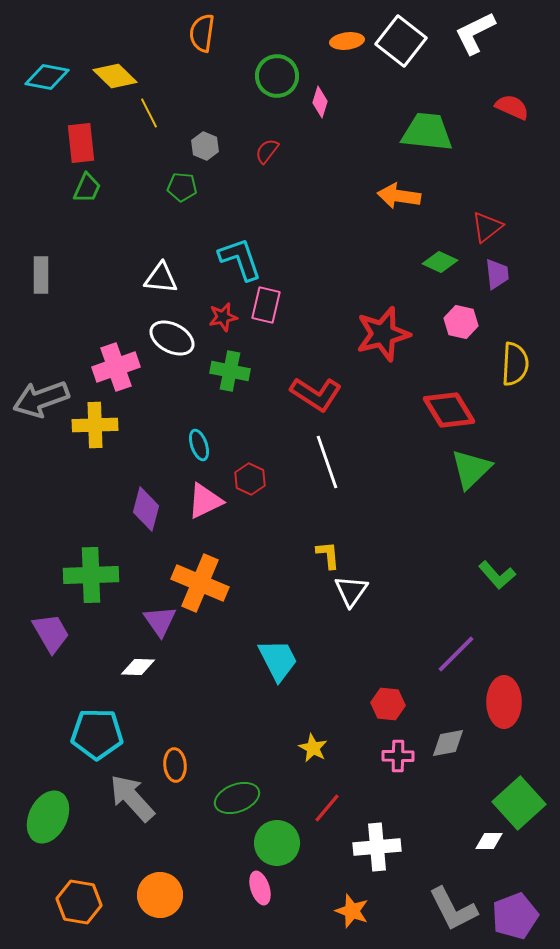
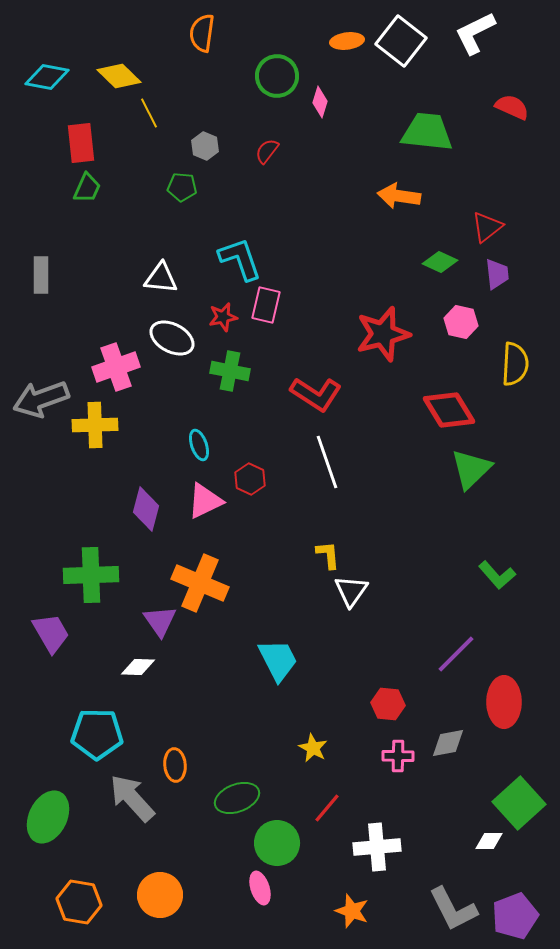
yellow diamond at (115, 76): moved 4 px right
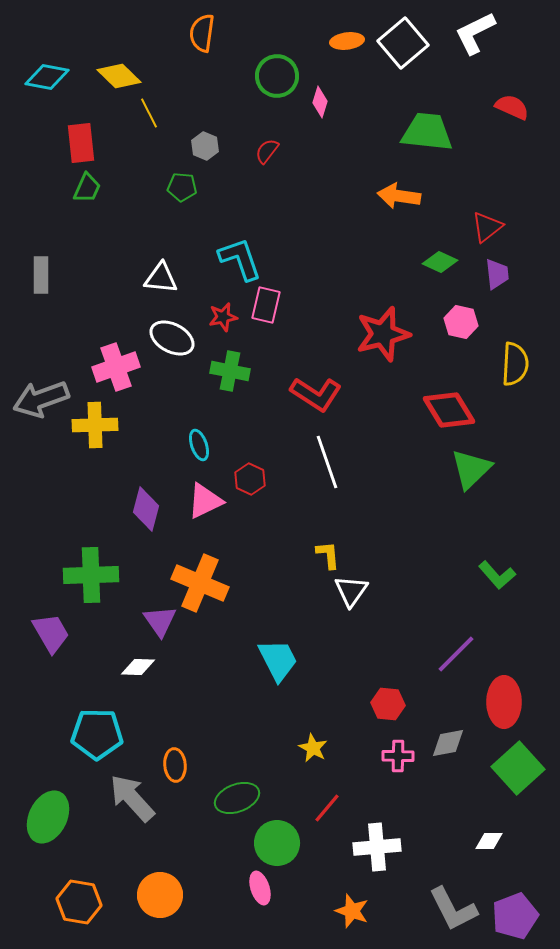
white square at (401, 41): moved 2 px right, 2 px down; rotated 12 degrees clockwise
green square at (519, 803): moved 1 px left, 35 px up
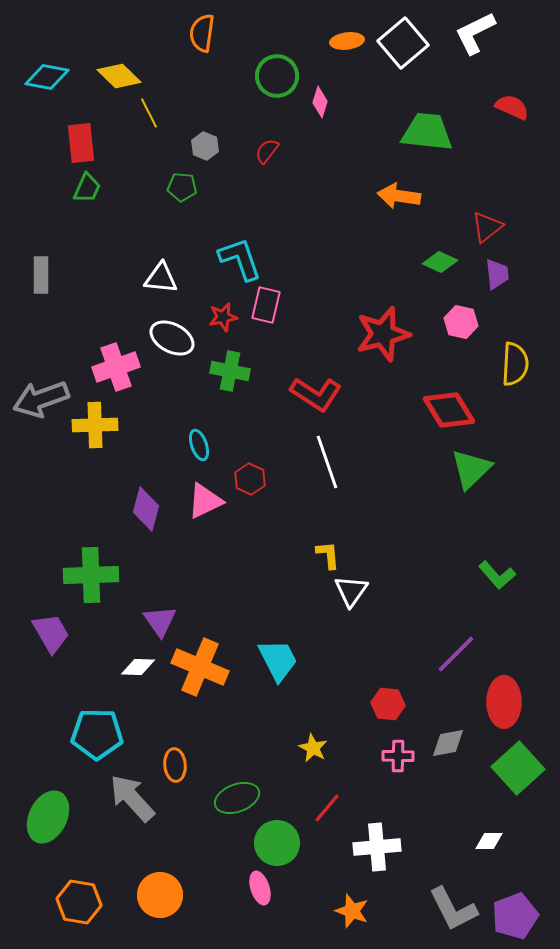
orange cross at (200, 583): moved 84 px down
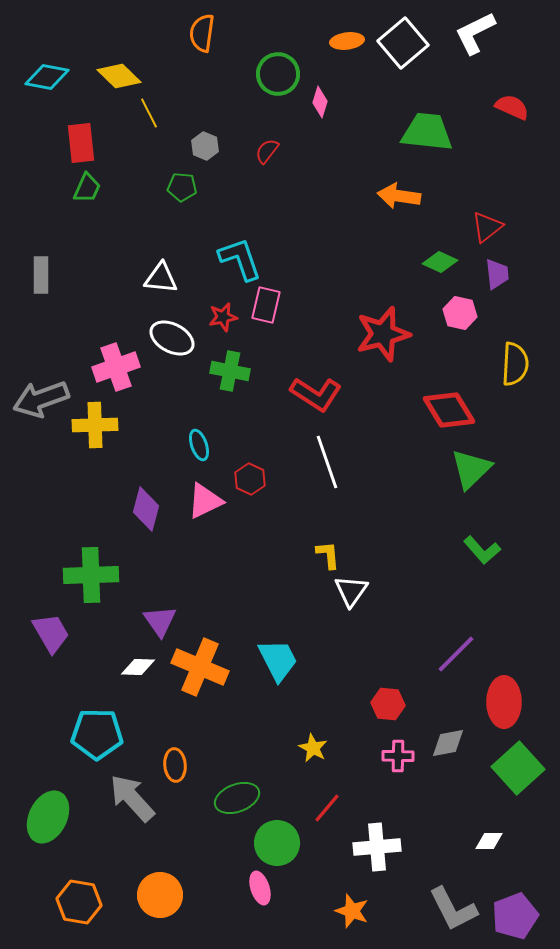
green circle at (277, 76): moved 1 px right, 2 px up
pink hexagon at (461, 322): moved 1 px left, 9 px up
green L-shape at (497, 575): moved 15 px left, 25 px up
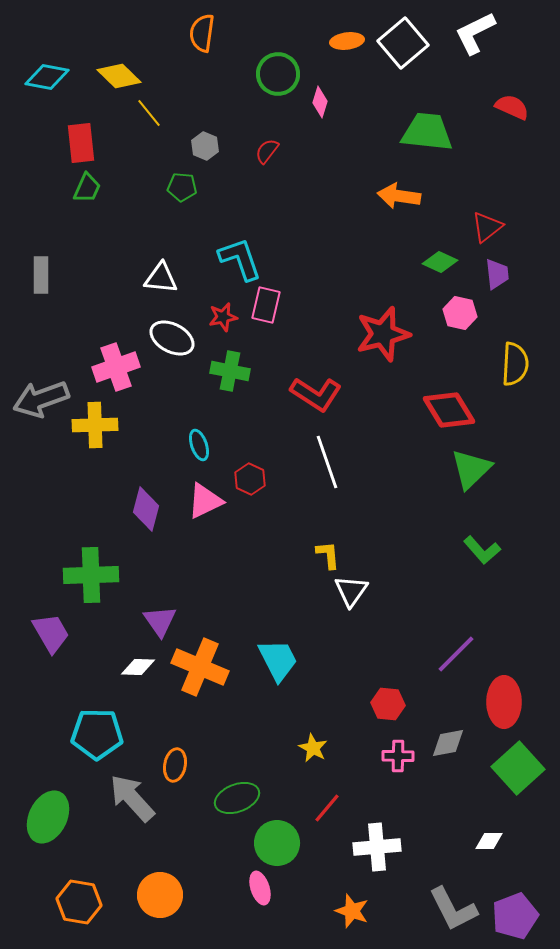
yellow line at (149, 113): rotated 12 degrees counterclockwise
orange ellipse at (175, 765): rotated 16 degrees clockwise
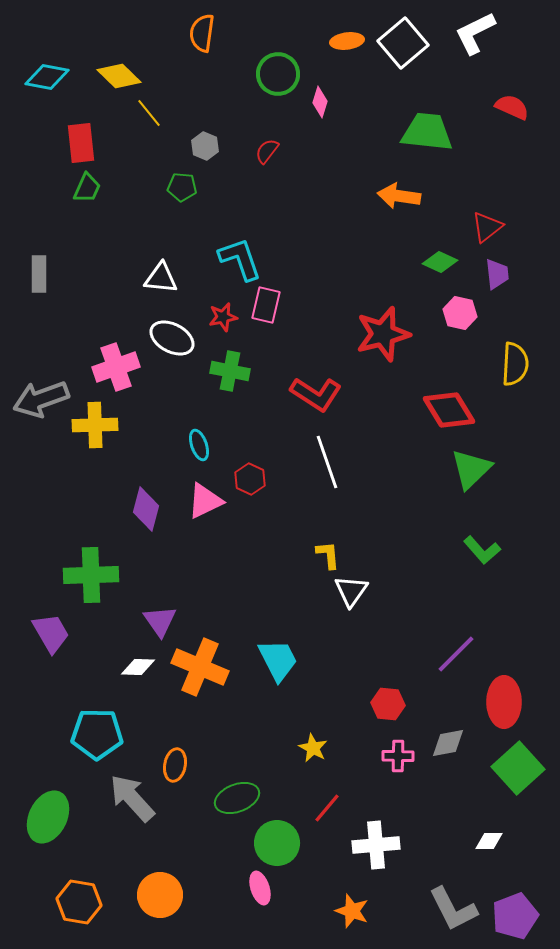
gray rectangle at (41, 275): moved 2 px left, 1 px up
white cross at (377, 847): moved 1 px left, 2 px up
